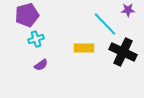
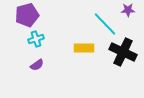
purple semicircle: moved 4 px left
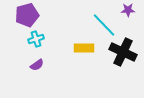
cyan line: moved 1 px left, 1 px down
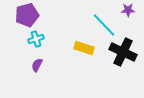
yellow rectangle: rotated 18 degrees clockwise
purple semicircle: rotated 152 degrees clockwise
